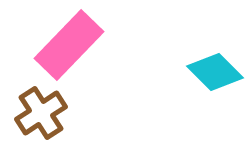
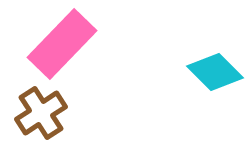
pink rectangle: moved 7 px left, 1 px up
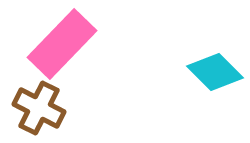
brown cross: moved 2 px left, 5 px up; rotated 30 degrees counterclockwise
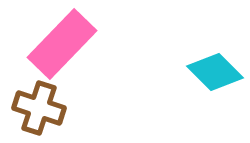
brown cross: rotated 9 degrees counterclockwise
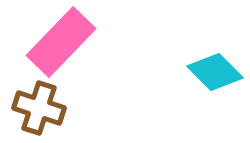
pink rectangle: moved 1 px left, 2 px up
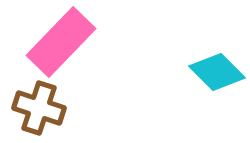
cyan diamond: moved 2 px right
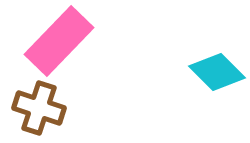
pink rectangle: moved 2 px left, 1 px up
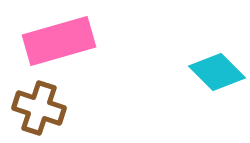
pink rectangle: rotated 30 degrees clockwise
